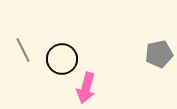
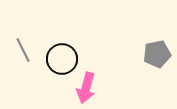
gray pentagon: moved 2 px left
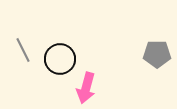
gray pentagon: rotated 12 degrees clockwise
black circle: moved 2 px left
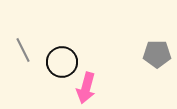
black circle: moved 2 px right, 3 px down
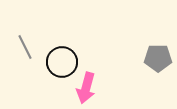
gray line: moved 2 px right, 3 px up
gray pentagon: moved 1 px right, 4 px down
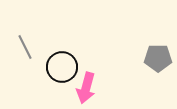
black circle: moved 5 px down
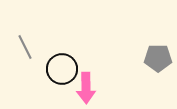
black circle: moved 2 px down
pink arrow: rotated 16 degrees counterclockwise
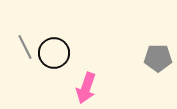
black circle: moved 8 px left, 16 px up
pink arrow: rotated 20 degrees clockwise
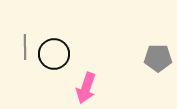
gray line: rotated 25 degrees clockwise
black circle: moved 1 px down
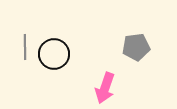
gray pentagon: moved 22 px left, 11 px up; rotated 8 degrees counterclockwise
pink arrow: moved 19 px right
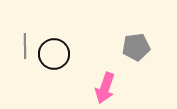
gray line: moved 1 px up
